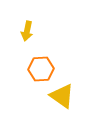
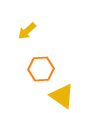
yellow arrow: rotated 36 degrees clockwise
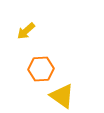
yellow arrow: moved 1 px left
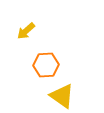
orange hexagon: moved 5 px right, 4 px up
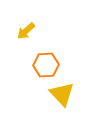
yellow triangle: moved 2 px up; rotated 12 degrees clockwise
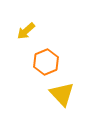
orange hexagon: moved 3 px up; rotated 20 degrees counterclockwise
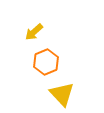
yellow arrow: moved 8 px right, 1 px down
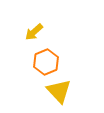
yellow triangle: moved 3 px left, 3 px up
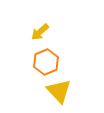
yellow arrow: moved 6 px right
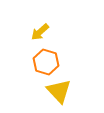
orange hexagon: rotated 20 degrees counterclockwise
